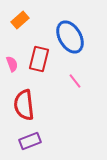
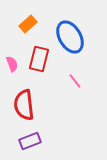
orange rectangle: moved 8 px right, 4 px down
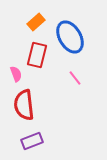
orange rectangle: moved 8 px right, 2 px up
red rectangle: moved 2 px left, 4 px up
pink semicircle: moved 4 px right, 10 px down
pink line: moved 3 px up
purple rectangle: moved 2 px right
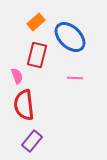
blue ellipse: rotated 16 degrees counterclockwise
pink semicircle: moved 1 px right, 2 px down
pink line: rotated 49 degrees counterclockwise
purple rectangle: rotated 30 degrees counterclockwise
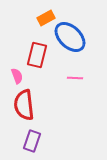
orange rectangle: moved 10 px right, 4 px up; rotated 12 degrees clockwise
purple rectangle: rotated 20 degrees counterclockwise
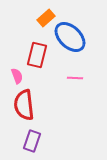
orange rectangle: rotated 12 degrees counterclockwise
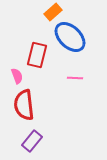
orange rectangle: moved 7 px right, 6 px up
purple rectangle: rotated 20 degrees clockwise
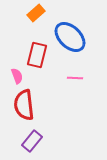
orange rectangle: moved 17 px left, 1 px down
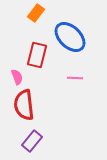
orange rectangle: rotated 12 degrees counterclockwise
pink semicircle: moved 1 px down
